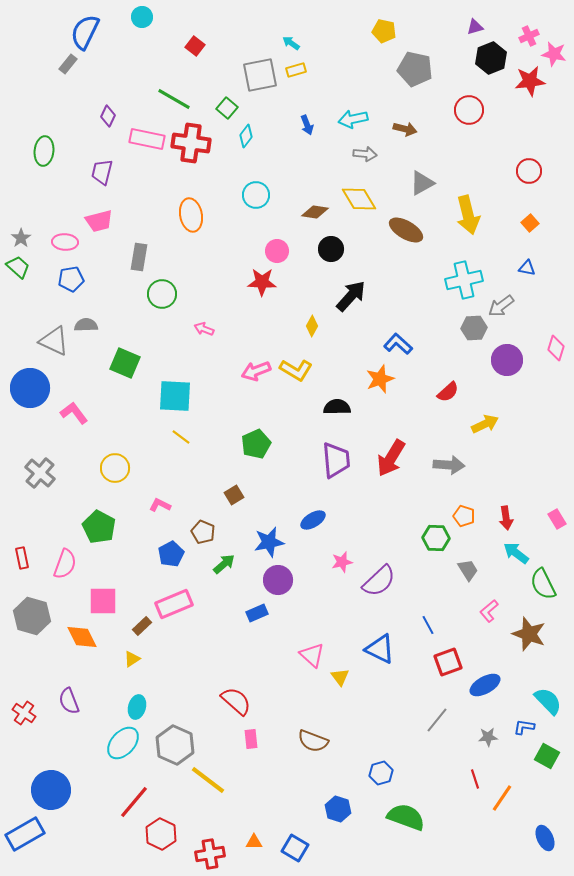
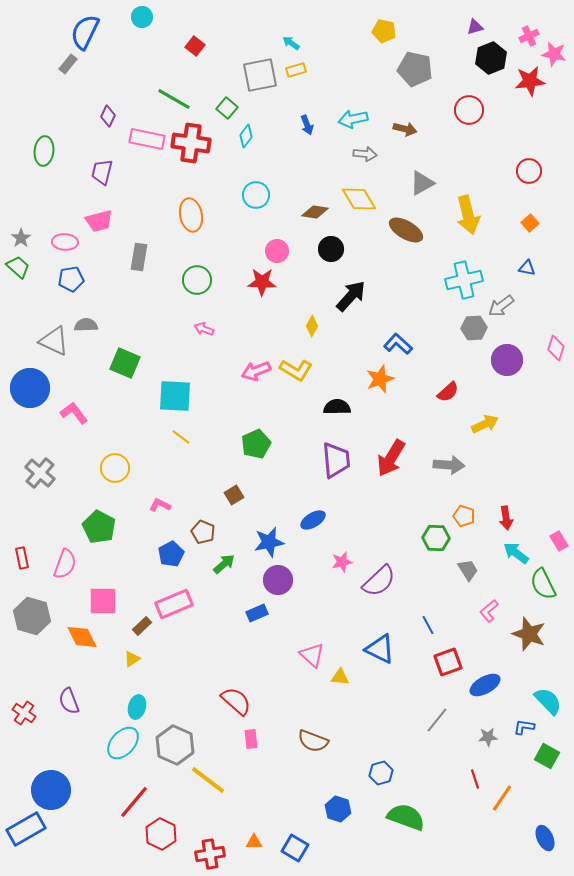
green circle at (162, 294): moved 35 px right, 14 px up
pink rectangle at (557, 519): moved 2 px right, 22 px down
yellow triangle at (340, 677): rotated 48 degrees counterclockwise
blue rectangle at (25, 834): moved 1 px right, 5 px up
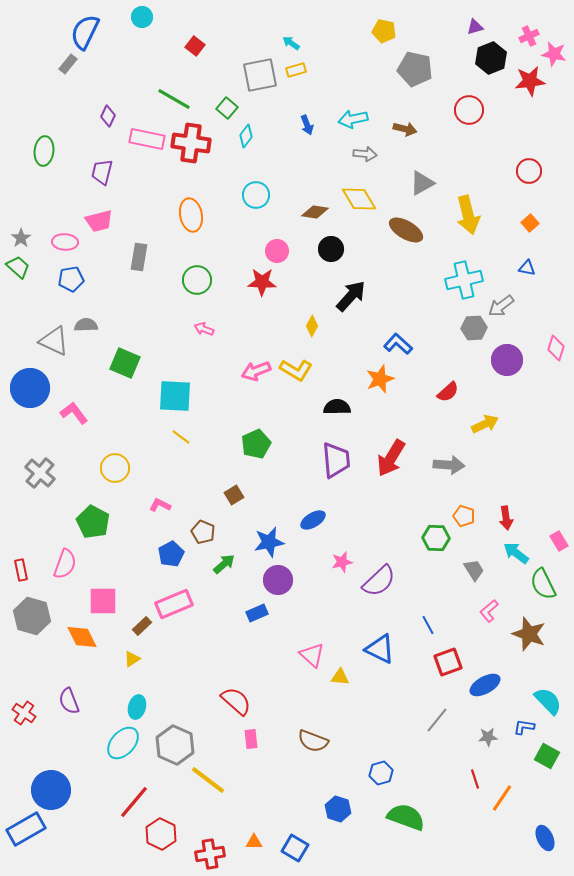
green pentagon at (99, 527): moved 6 px left, 5 px up
red rectangle at (22, 558): moved 1 px left, 12 px down
gray trapezoid at (468, 570): moved 6 px right
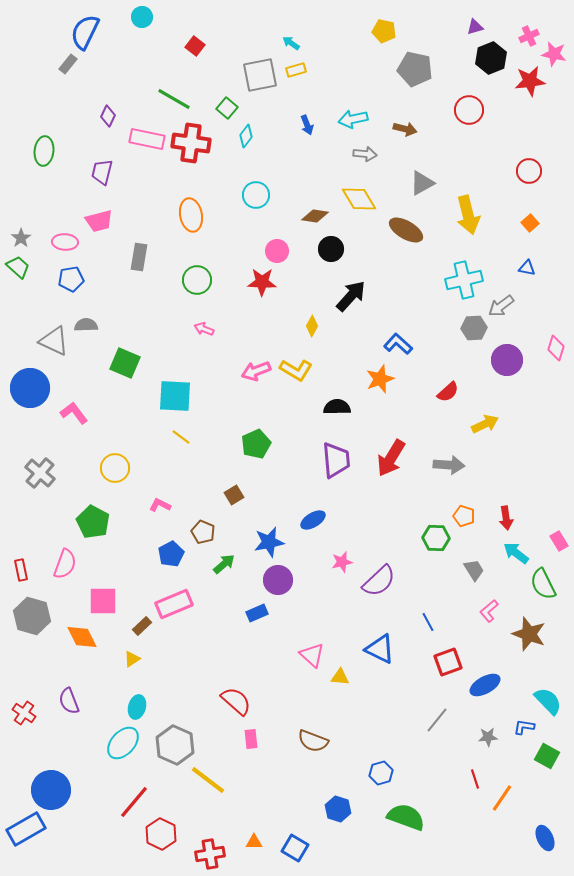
brown diamond at (315, 212): moved 4 px down
blue line at (428, 625): moved 3 px up
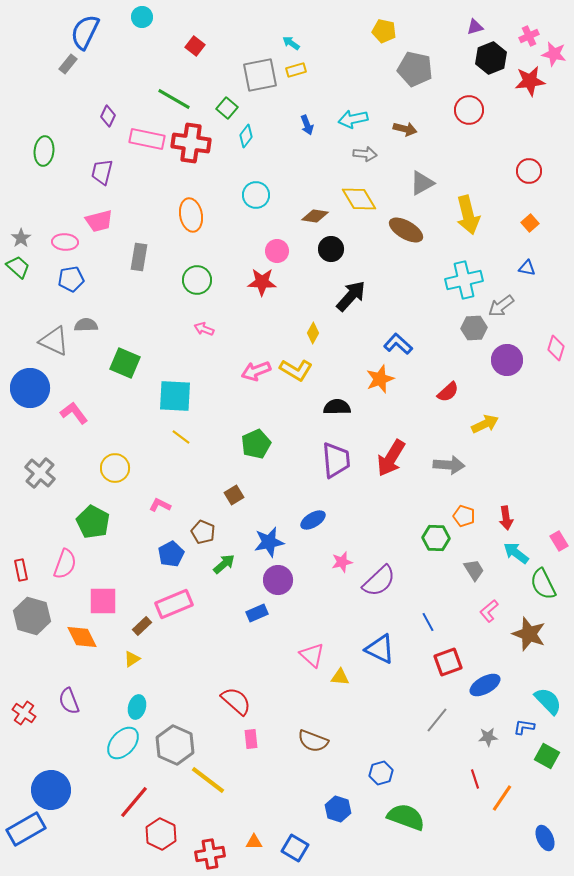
yellow diamond at (312, 326): moved 1 px right, 7 px down
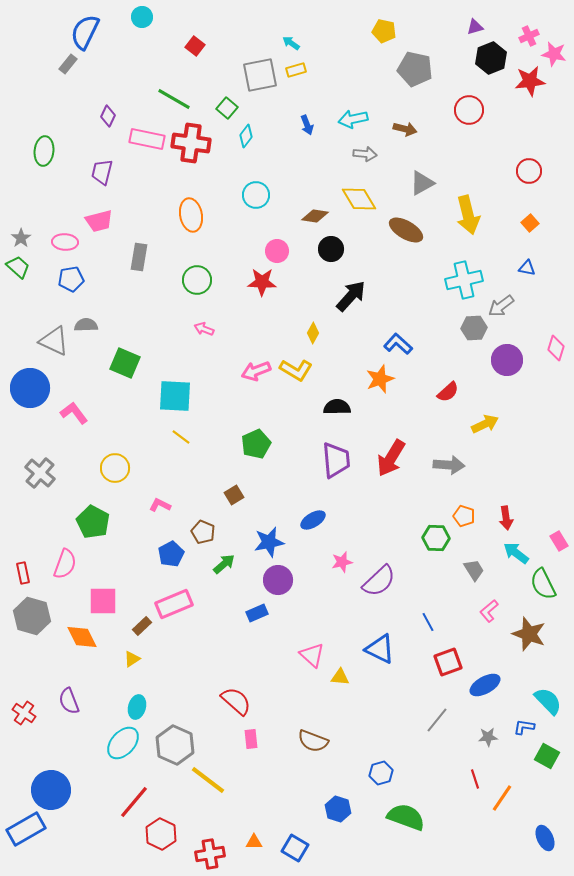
red rectangle at (21, 570): moved 2 px right, 3 px down
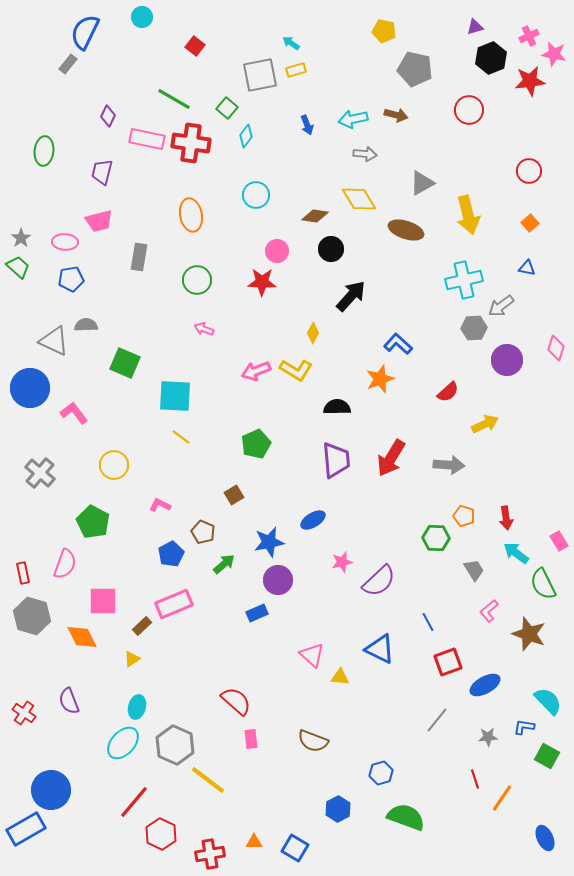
brown arrow at (405, 129): moved 9 px left, 14 px up
brown ellipse at (406, 230): rotated 12 degrees counterclockwise
yellow circle at (115, 468): moved 1 px left, 3 px up
blue hexagon at (338, 809): rotated 15 degrees clockwise
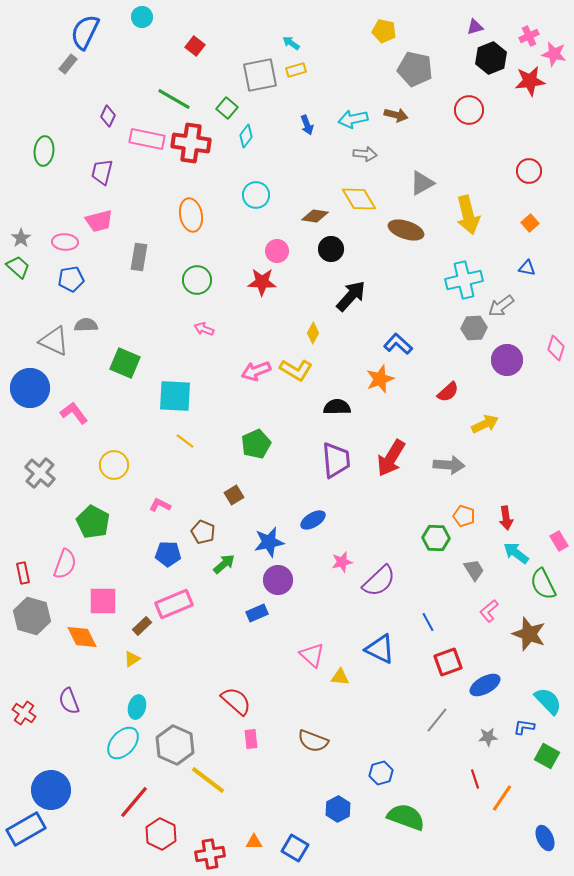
yellow line at (181, 437): moved 4 px right, 4 px down
blue pentagon at (171, 554): moved 3 px left; rotated 30 degrees clockwise
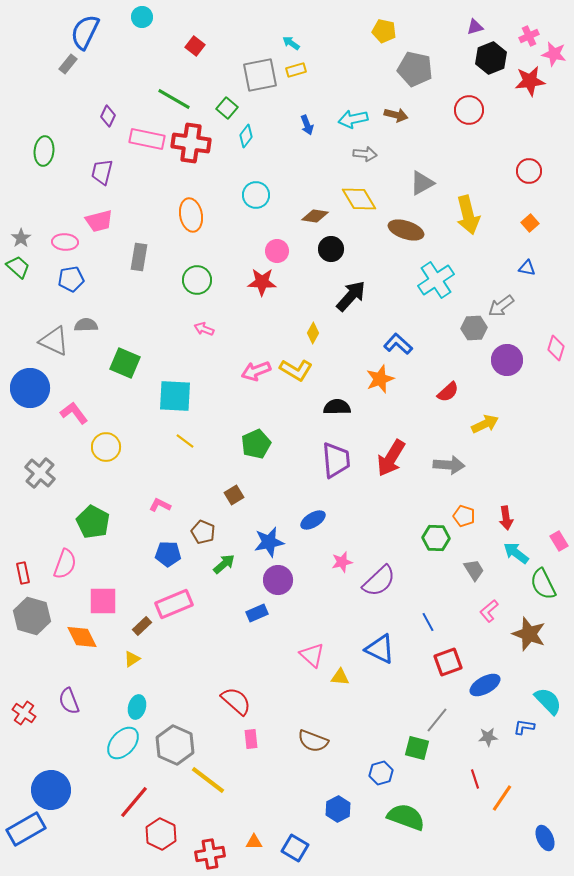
cyan cross at (464, 280): moved 28 px left; rotated 21 degrees counterclockwise
yellow circle at (114, 465): moved 8 px left, 18 px up
green square at (547, 756): moved 130 px left, 8 px up; rotated 15 degrees counterclockwise
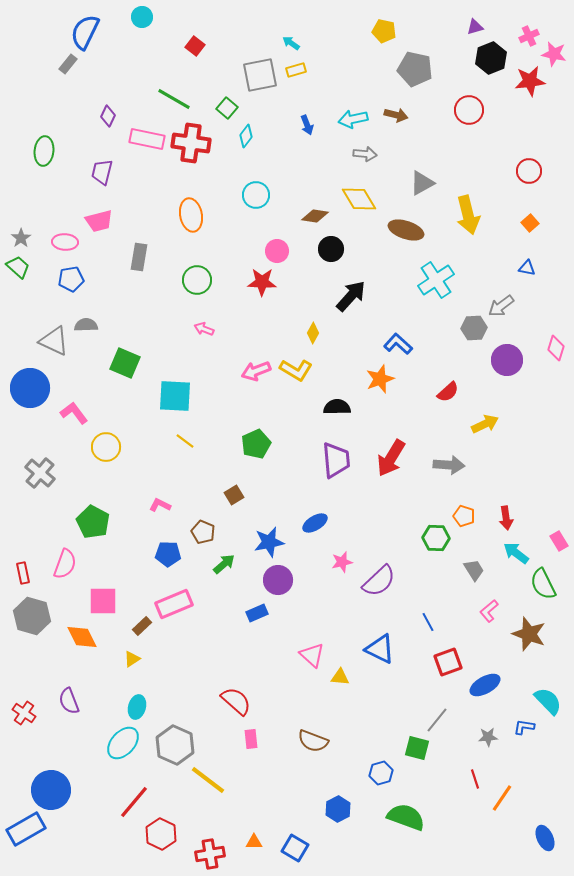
blue ellipse at (313, 520): moved 2 px right, 3 px down
